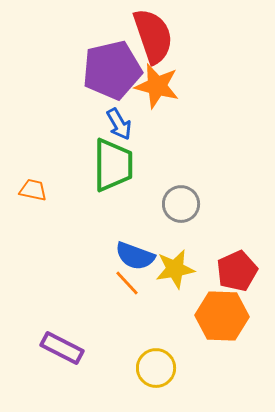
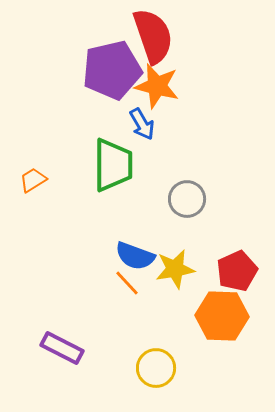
blue arrow: moved 23 px right
orange trapezoid: moved 10 px up; rotated 44 degrees counterclockwise
gray circle: moved 6 px right, 5 px up
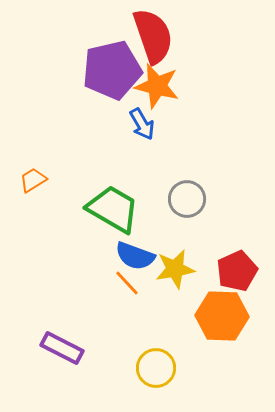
green trapezoid: moved 44 px down; rotated 60 degrees counterclockwise
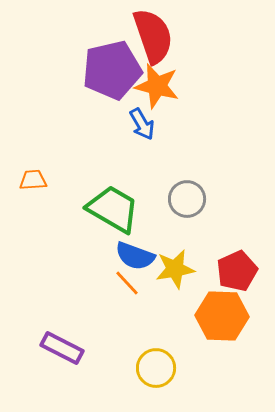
orange trapezoid: rotated 28 degrees clockwise
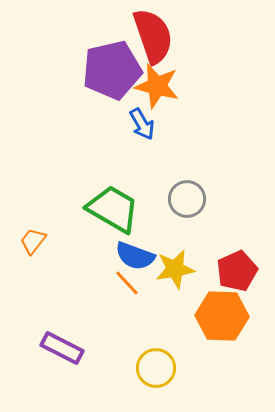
orange trapezoid: moved 61 px down; rotated 48 degrees counterclockwise
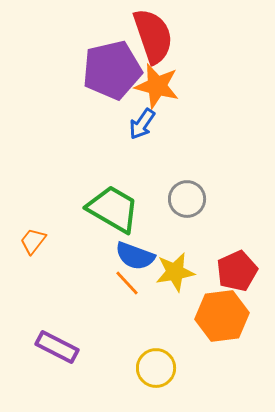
blue arrow: rotated 64 degrees clockwise
yellow star: moved 3 px down
orange hexagon: rotated 9 degrees counterclockwise
purple rectangle: moved 5 px left, 1 px up
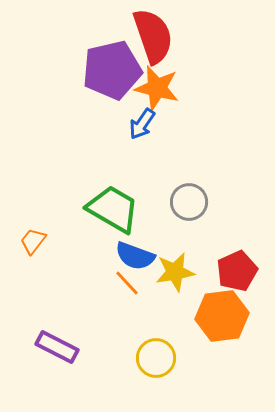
orange star: moved 2 px down
gray circle: moved 2 px right, 3 px down
yellow circle: moved 10 px up
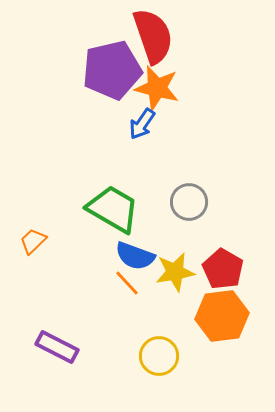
orange trapezoid: rotated 8 degrees clockwise
red pentagon: moved 14 px left, 2 px up; rotated 18 degrees counterclockwise
yellow circle: moved 3 px right, 2 px up
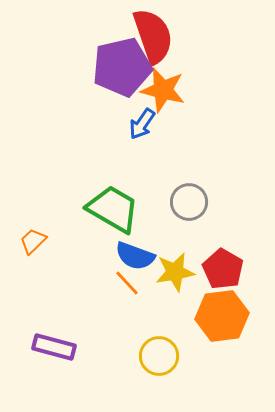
purple pentagon: moved 10 px right, 3 px up
orange star: moved 6 px right, 2 px down
purple rectangle: moved 3 px left; rotated 12 degrees counterclockwise
